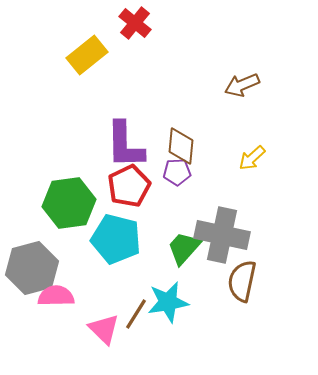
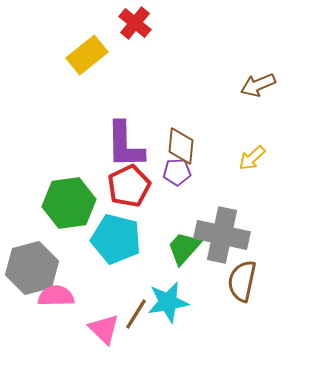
brown arrow: moved 16 px right
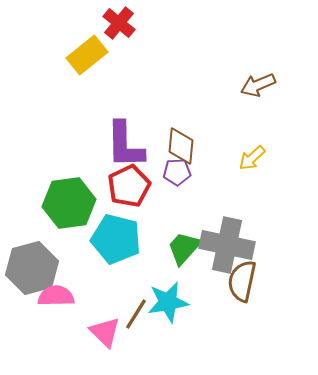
red cross: moved 16 px left
gray cross: moved 5 px right, 10 px down
pink triangle: moved 1 px right, 3 px down
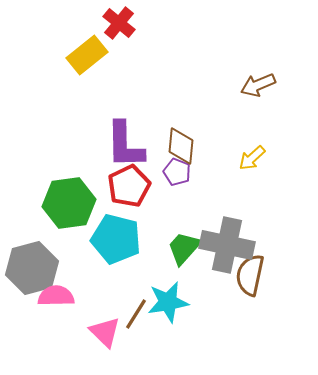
purple pentagon: rotated 24 degrees clockwise
brown semicircle: moved 8 px right, 6 px up
